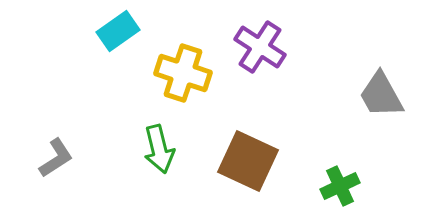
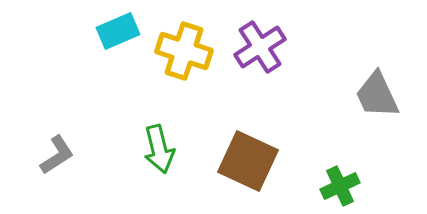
cyan rectangle: rotated 12 degrees clockwise
purple cross: rotated 24 degrees clockwise
yellow cross: moved 1 px right, 22 px up
gray trapezoid: moved 4 px left; rotated 4 degrees clockwise
gray L-shape: moved 1 px right, 3 px up
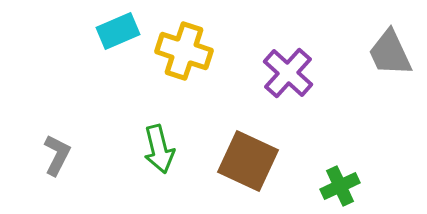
purple cross: moved 28 px right, 26 px down; rotated 15 degrees counterclockwise
gray trapezoid: moved 13 px right, 42 px up
gray L-shape: rotated 30 degrees counterclockwise
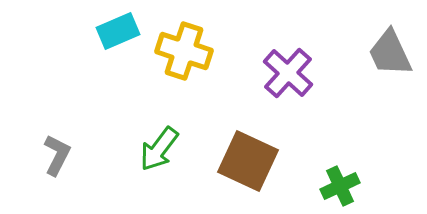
green arrow: rotated 51 degrees clockwise
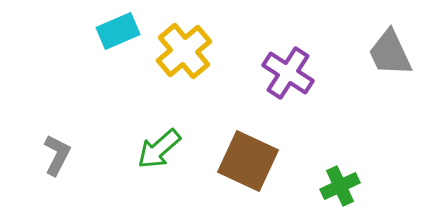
yellow cross: rotated 32 degrees clockwise
purple cross: rotated 9 degrees counterclockwise
green arrow: rotated 12 degrees clockwise
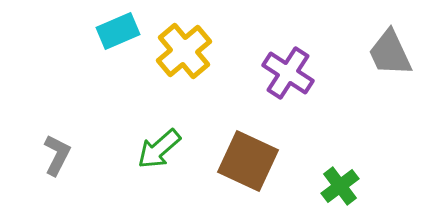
green cross: rotated 12 degrees counterclockwise
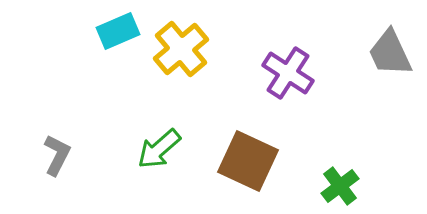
yellow cross: moved 3 px left, 2 px up
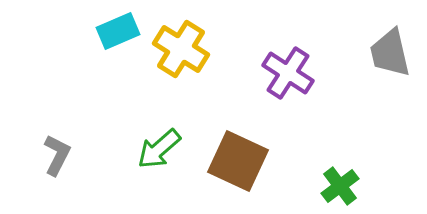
yellow cross: rotated 18 degrees counterclockwise
gray trapezoid: rotated 12 degrees clockwise
brown square: moved 10 px left
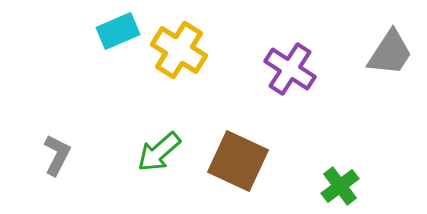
yellow cross: moved 2 px left, 1 px down
gray trapezoid: rotated 134 degrees counterclockwise
purple cross: moved 2 px right, 4 px up
green arrow: moved 3 px down
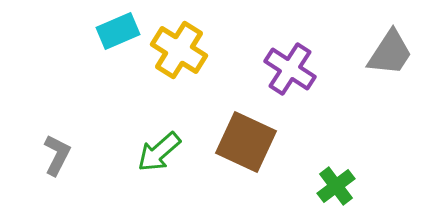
brown square: moved 8 px right, 19 px up
green cross: moved 4 px left
